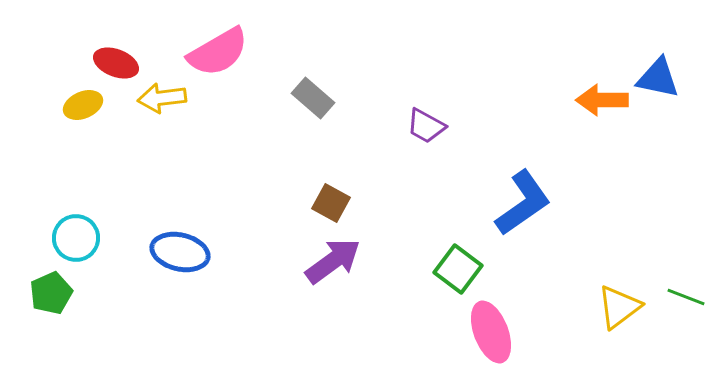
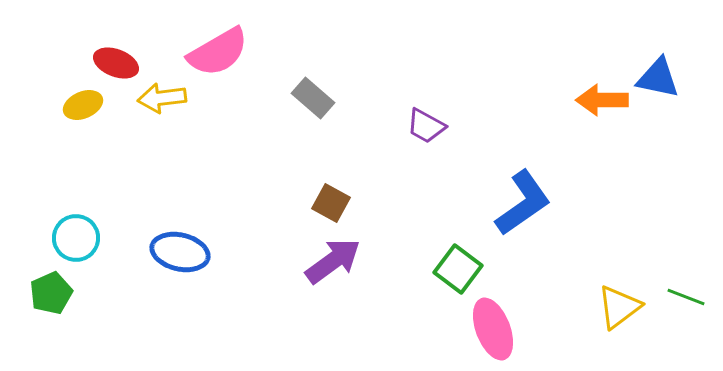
pink ellipse: moved 2 px right, 3 px up
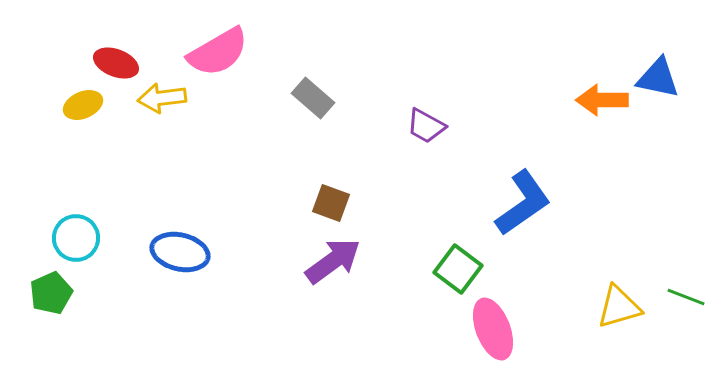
brown square: rotated 9 degrees counterclockwise
yellow triangle: rotated 21 degrees clockwise
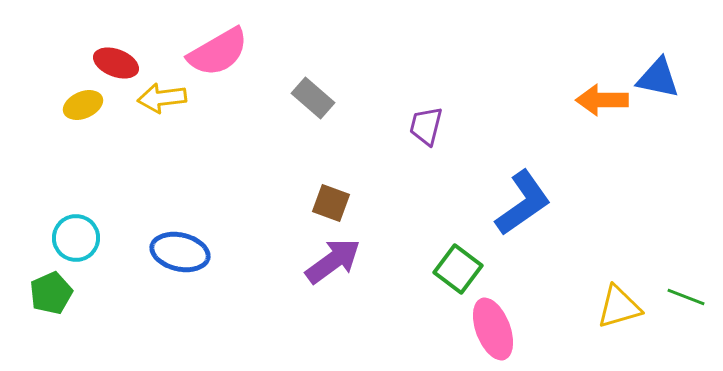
purple trapezoid: rotated 75 degrees clockwise
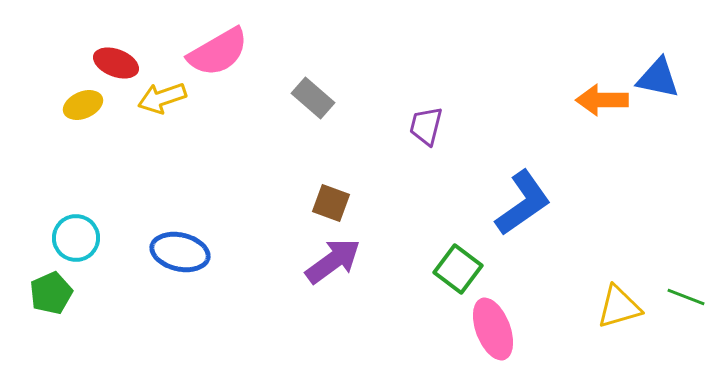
yellow arrow: rotated 12 degrees counterclockwise
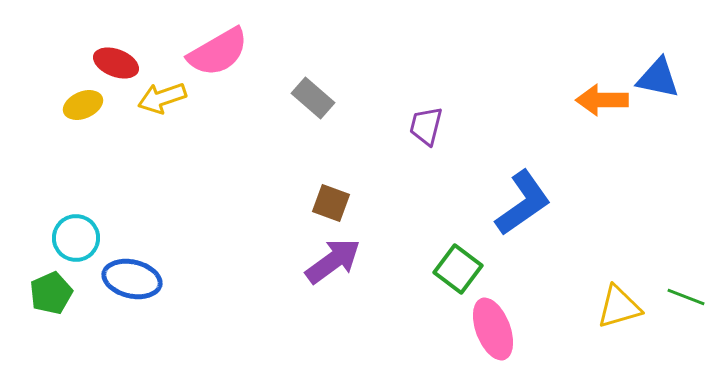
blue ellipse: moved 48 px left, 27 px down
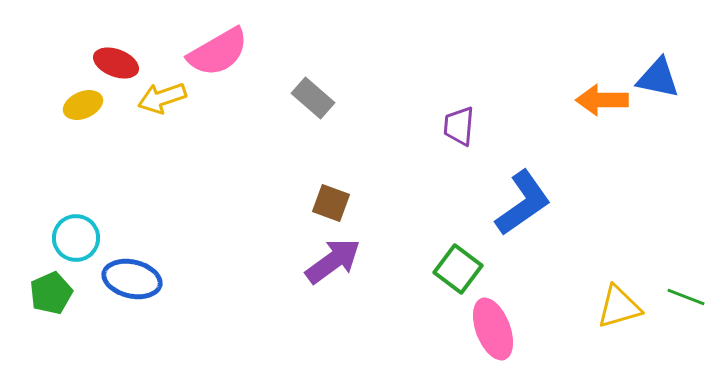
purple trapezoid: moved 33 px right; rotated 9 degrees counterclockwise
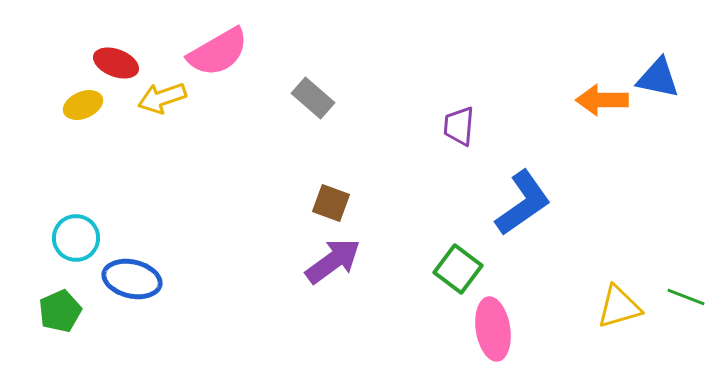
green pentagon: moved 9 px right, 18 px down
pink ellipse: rotated 12 degrees clockwise
